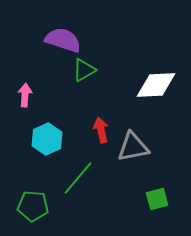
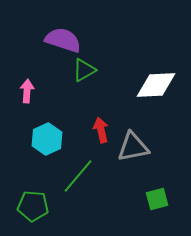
pink arrow: moved 2 px right, 4 px up
green line: moved 2 px up
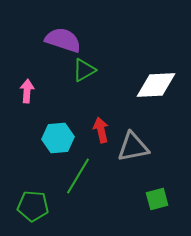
cyan hexagon: moved 11 px right, 1 px up; rotated 20 degrees clockwise
green line: rotated 9 degrees counterclockwise
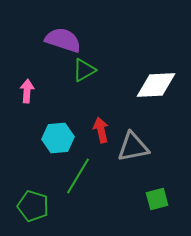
green pentagon: rotated 12 degrees clockwise
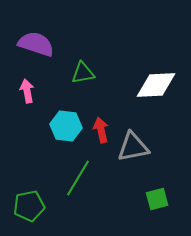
purple semicircle: moved 27 px left, 4 px down
green triangle: moved 1 px left, 3 px down; rotated 20 degrees clockwise
pink arrow: rotated 15 degrees counterclockwise
cyan hexagon: moved 8 px right, 12 px up; rotated 12 degrees clockwise
green line: moved 2 px down
green pentagon: moved 4 px left; rotated 28 degrees counterclockwise
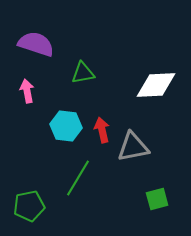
red arrow: moved 1 px right
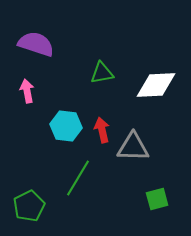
green triangle: moved 19 px right
gray triangle: rotated 12 degrees clockwise
green pentagon: rotated 16 degrees counterclockwise
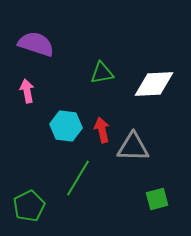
white diamond: moved 2 px left, 1 px up
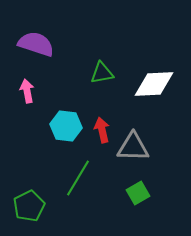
green square: moved 19 px left, 6 px up; rotated 15 degrees counterclockwise
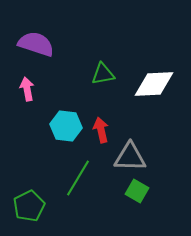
green triangle: moved 1 px right, 1 px down
pink arrow: moved 2 px up
red arrow: moved 1 px left
gray triangle: moved 3 px left, 10 px down
green square: moved 1 px left, 2 px up; rotated 30 degrees counterclockwise
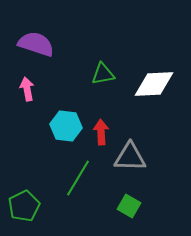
red arrow: moved 2 px down; rotated 10 degrees clockwise
green square: moved 8 px left, 15 px down
green pentagon: moved 5 px left
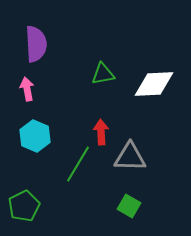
purple semicircle: rotated 69 degrees clockwise
cyan hexagon: moved 31 px left, 10 px down; rotated 16 degrees clockwise
green line: moved 14 px up
